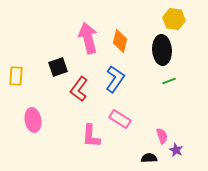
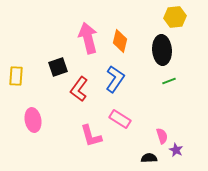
yellow hexagon: moved 1 px right, 2 px up; rotated 15 degrees counterclockwise
pink L-shape: rotated 20 degrees counterclockwise
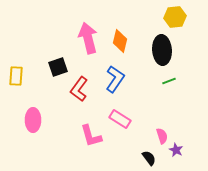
pink ellipse: rotated 10 degrees clockwise
black semicircle: rotated 56 degrees clockwise
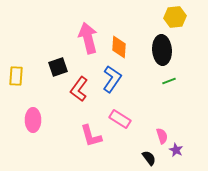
orange diamond: moved 1 px left, 6 px down; rotated 10 degrees counterclockwise
blue L-shape: moved 3 px left
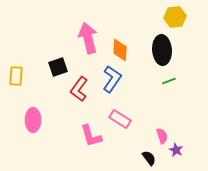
orange diamond: moved 1 px right, 3 px down
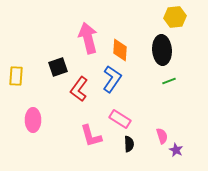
black semicircle: moved 20 px left, 14 px up; rotated 35 degrees clockwise
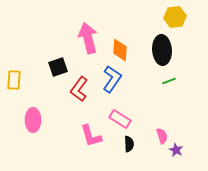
yellow rectangle: moved 2 px left, 4 px down
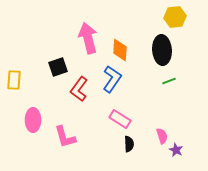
pink L-shape: moved 26 px left, 1 px down
